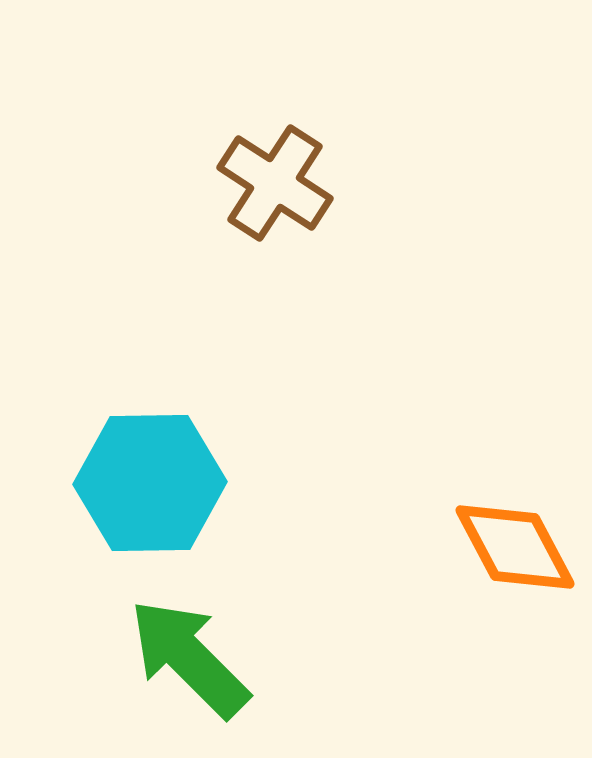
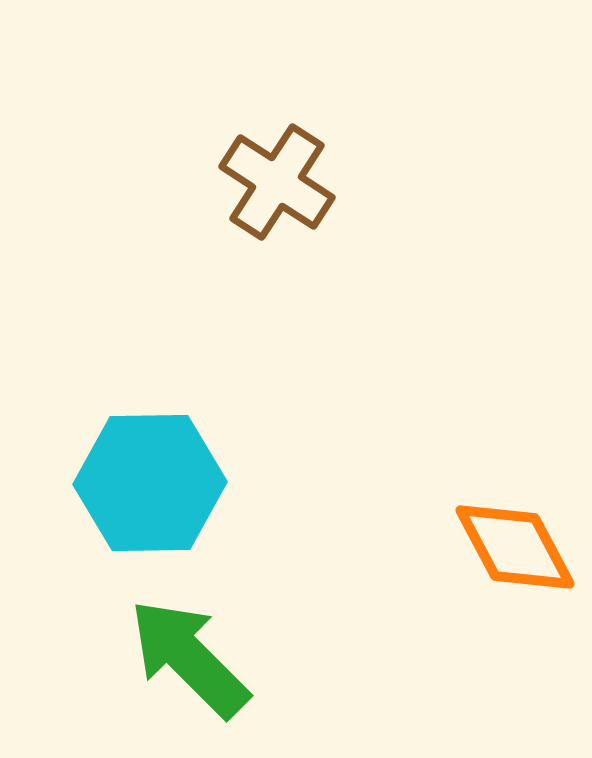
brown cross: moved 2 px right, 1 px up
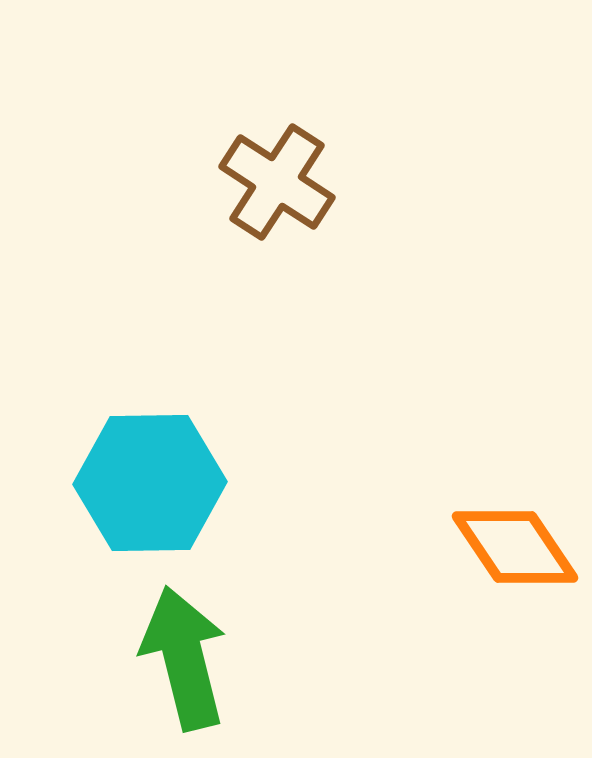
orange diamond: rotated 6 degrees counterclockwise
green arrow: moved 5 px left; rotated 31 degrees clockwise
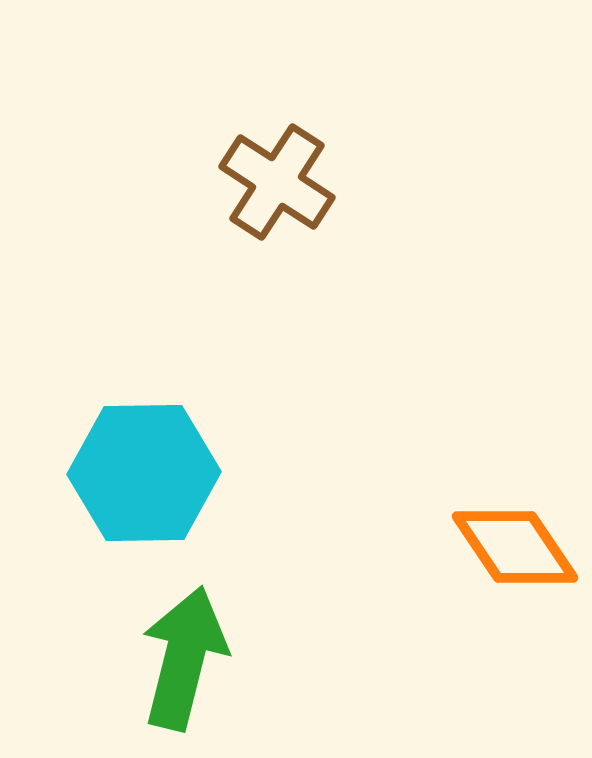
cyan hexagon: moved 6 px left, 10 px up
green arrow: rotated 28 degrees clockwise
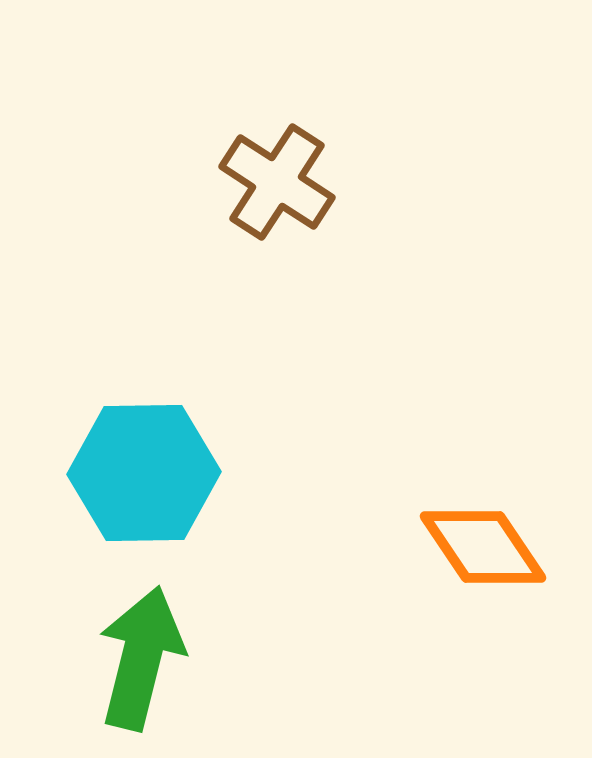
orange diamond: moved 32 px left
green arrow: moved 43 px left
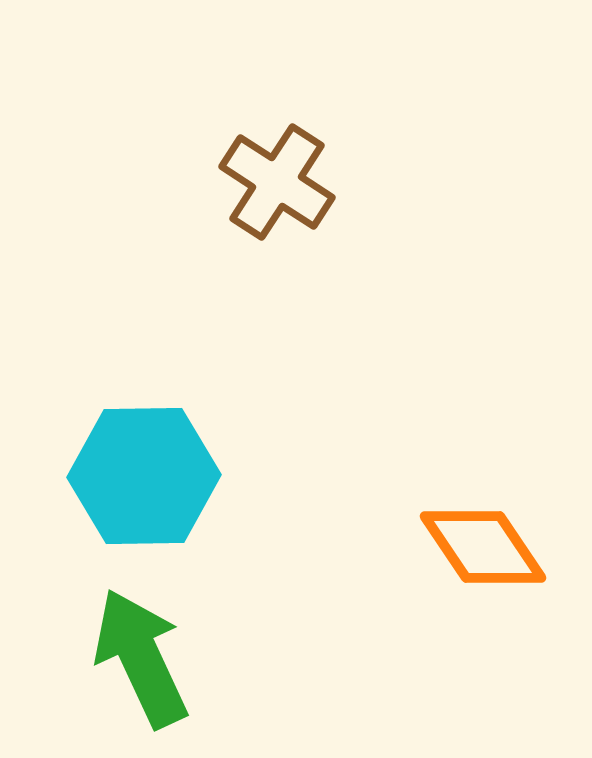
cyan hexagon: moved 3 px down
green arrow: rotated 39 degrees counterclockwise
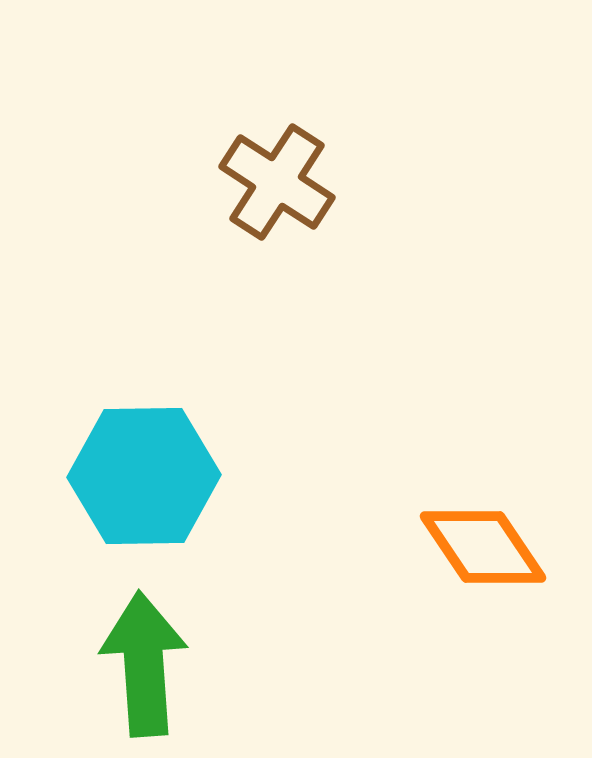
green arrow: moved 3 px right, 6 px down; rotated 21 degrees clockwise
